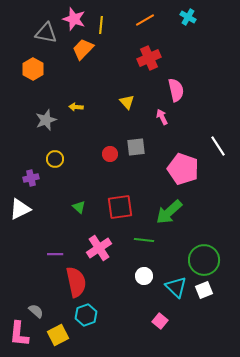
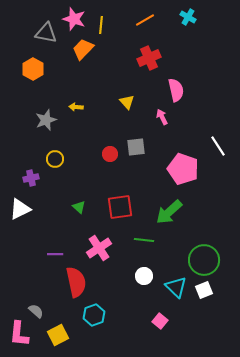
cyan hexagon: moved 8 px right
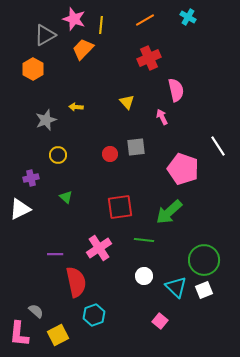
gray triangle: moved 1 px left, 2 px down; rotated 40 degrees counterclockwise
yellow circle: moved 3 px right, 4 px up
green triangle: moved 13 px left, 10 px up
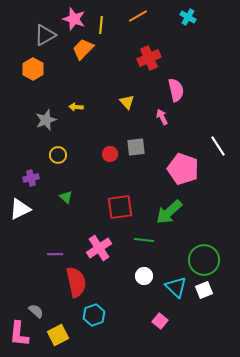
orange line: moved 7 px left, 4 px up
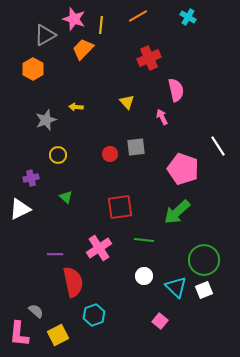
green arrow: moved 8 px right
red semicircle: moved 3 px left
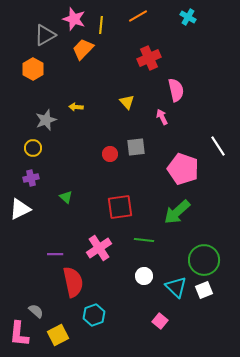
yellow circle: moved 25 px left, 7 px up
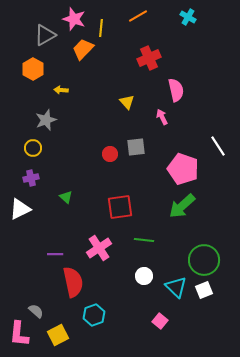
yellow line: moved 3 px down
yellow arrow: moved 15 px left, 17 px up
green arrow: moved 5 px right, 6 px up
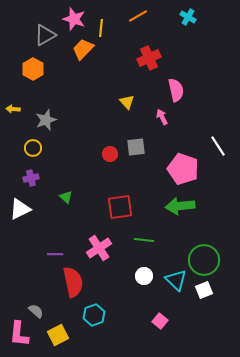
yellow arrow: moved 48 px left, 19 px down
green arrow: moved 2 px left; rotated 36 degrees clockwise
cyan triangle: moved 7 px up
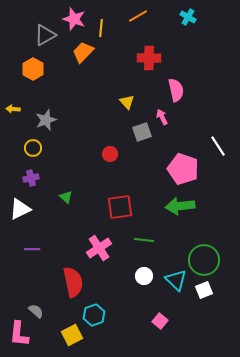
orange trapezoid: moved 3 px down
red cross: rotated 25 degrees clockwise
gray square: moved 6 px right, 15 px up; rotated 12 degrees counterclockwise
purple line: moved 23 px left, 5 px up
yellow square: moved 14 px right
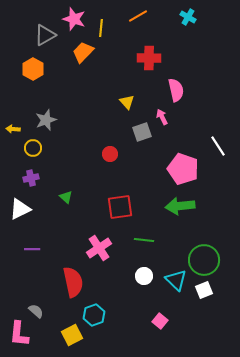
yellow arrow: moved 20 px down
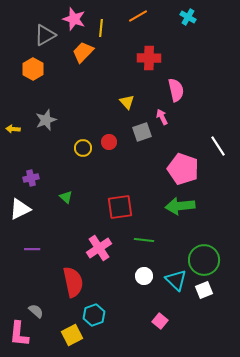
yellow circle: moved 50 px right
red circle: moved 1 px left, 12 px up
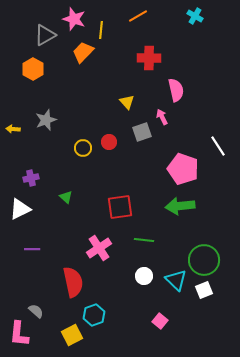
cyan cross: moved 7 px right, 1 px up
yellow line: moved 2 px down
